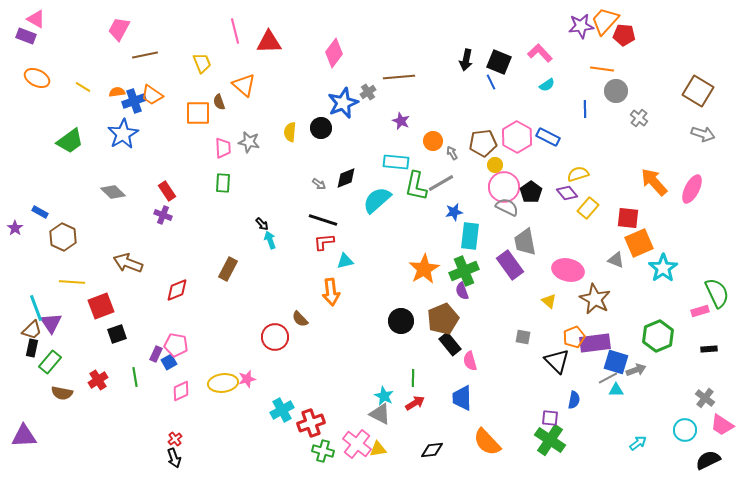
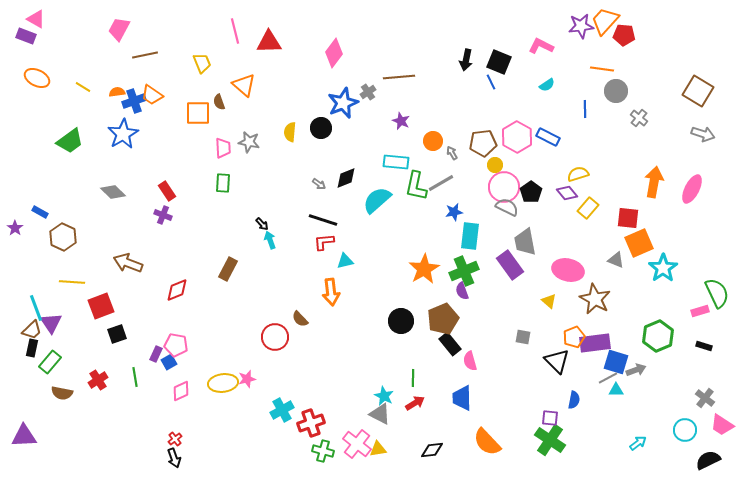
pink L-shape at (540, 53): moved 1 px right, 7 px up; rotated 20 degrees counterclockwise
orange arrow at (654, 182): rotated 52 degrees clockwise
black rectangle at (709, 349): moved 5 px left, 3 px up; rotated 21 degrees clockwise
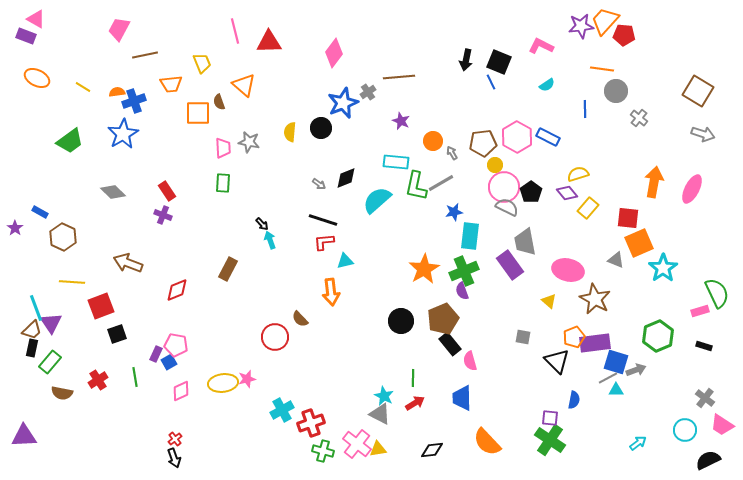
orange trapezoid at (152, 95): moved 19 px right, 11 px up; rotated 40 degrees counterclockwise
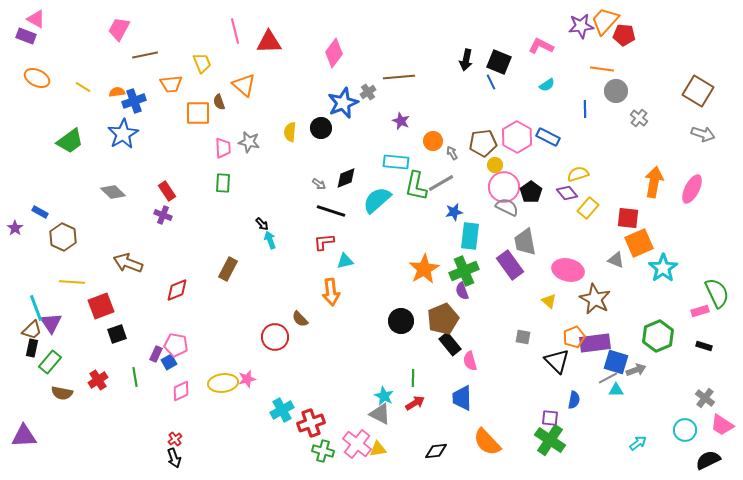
black line at (323, 220): moved 8 px right, 9 px up
black diamond at (432, 450): moved 4 px right, 1 px down
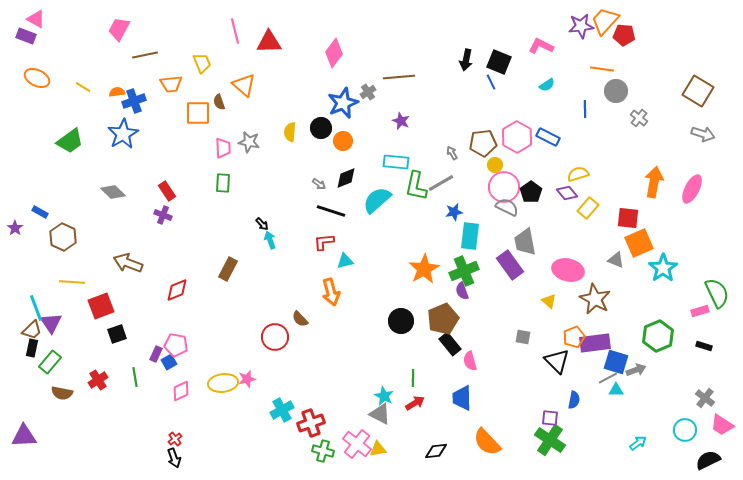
orange circle at (433, 141): moved 90 px left
orange arrow at (331, 292): rotated 8 degrees counterclockwise
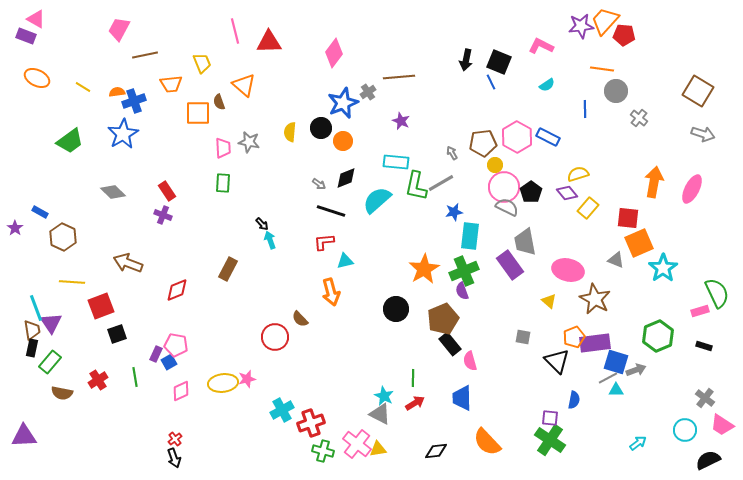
black circle at (401, 321): moved 5 px left, 12 px up
brown trapezoid at (32, 330): rotated 55 degrees counterclockwise
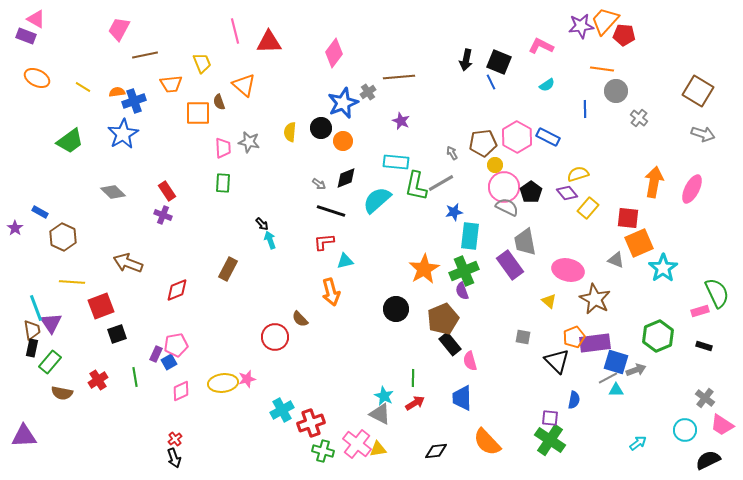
pink pentagon at (176, 345): rotated 20 degrees counterclockwise
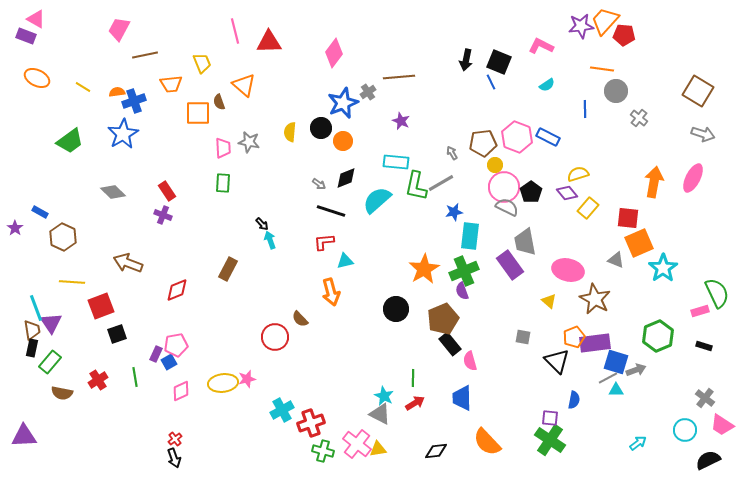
pink hexagon at (517, 137): rotated 8 degrees counterclockwise
pink ellipse at (692, 189): moved 1 px right, 11 px up
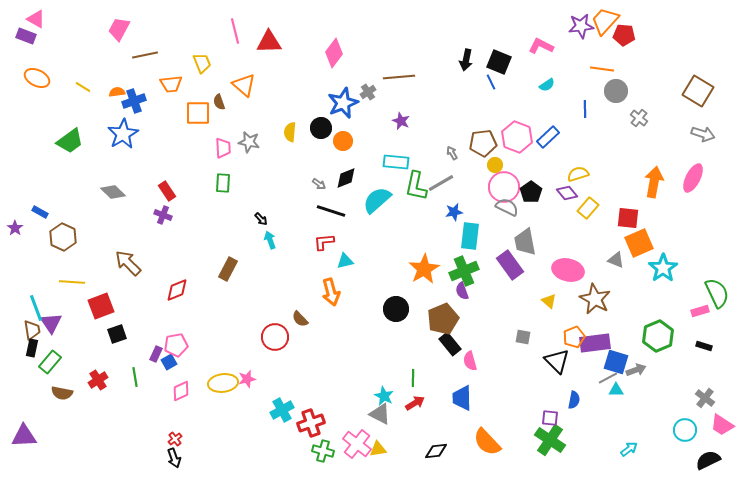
blue rectangle at (548, 137): rotated 70 degrees counterclockwise
black arrow at (262, 224): moved 1 px left, 5 px up
brown arrow at (128, 263): rotated 24 degrees clockwise
cyan arrow at (638, 443): moved 9 px left, 6 px down
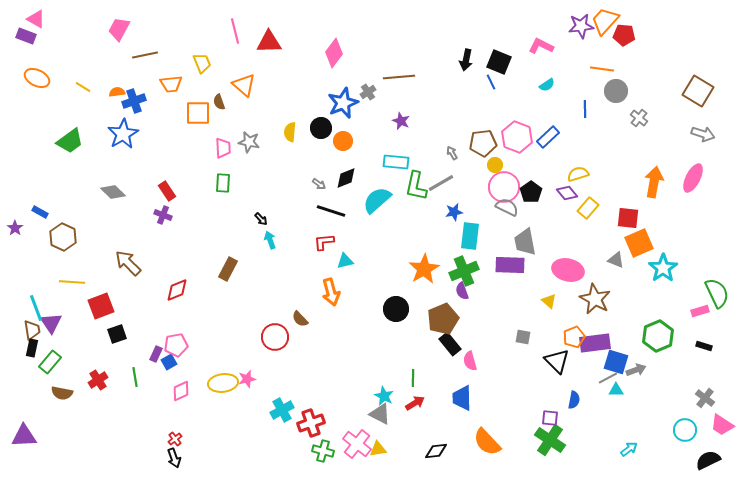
purple rectangle at (510, 265): rotated 52 degrees counterclockwise
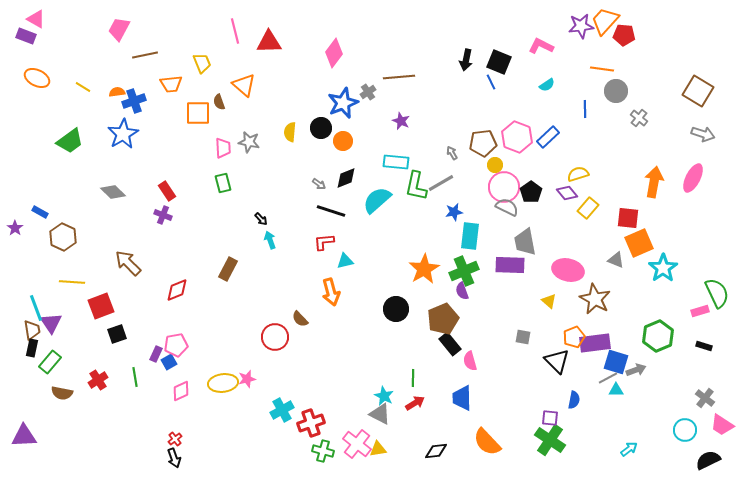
green rectangle at (223, 183): rotated 18 degrees counterclockwise
